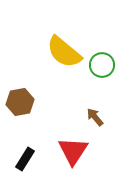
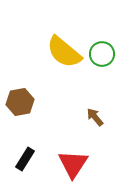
green circle: moved 11 px up
red triangle: moved 13 px down
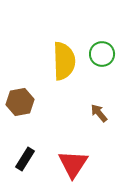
yellow semicircle: moved 9 px down; rotated 132 degrees counterclockwise
brown arrow: moved 4 px right, 4 px up
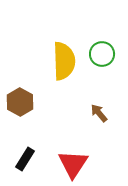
brown hexagon: rotated 20 degrees counterclockwise
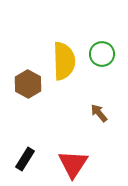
brown hexagon: moved 8 px right, 18 px up
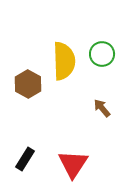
brown arrow: moved 3 px right, 5 px up
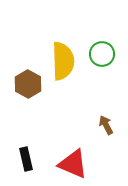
yellow semicircle: moved 1 px left
brown arrow: moved 4 px right, 17 px down; rotated 12 degrees clockwise
black rectangle: moved 1 px right; rotated 45 degrees counterclockwise
red triangle: rotated 40 degrees counterclockwise
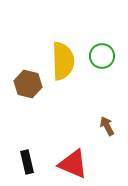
green circle: moved 2 px down
brown hexagon: rotated 16 degrees counterclockwise
brown arrow: moved 1 px right, 1 px down
black rectangle: moved 1 px right, 3 px down
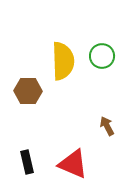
brown hexagon: moved 7 px down; rotated 12 degrees counterclockwise
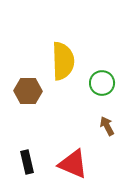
green circle: moved 27 px down
